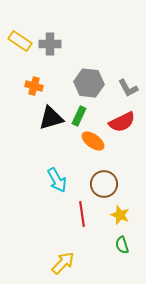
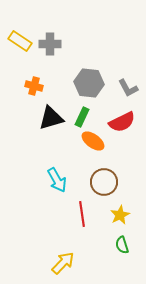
green rectangle: moved 3 px right, 1 px down
brown circle: moved 2 px up
yellow star: rotated 24 degrees clockwise
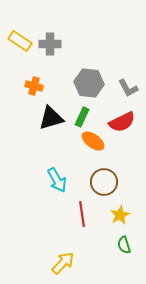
green semicircle: moved 2 px right
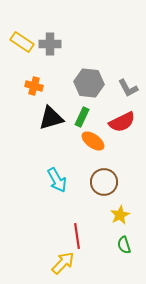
yellow rectangle: moved 2 px right, 1 px down
red line: moved 5 px left, 22 px down
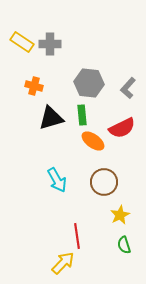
gray L-shape: rotated 70 degrees clockwise
green rectangle: moved 2 px up; rotated 30 degrees counterclockwise
red semicircle: moved 6 px down
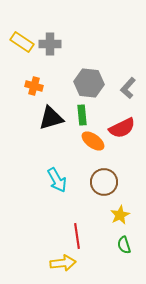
yellow arrow: rotated 40 degrees clockwise
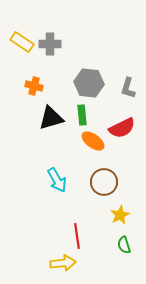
gray L-shape: rotated 25 degrees counterclockwise
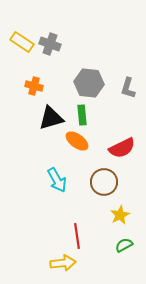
gray cross: rotated 20 degrees clockwise
red semicircle: moved 20 px down
orange ellipse: moved 16 px left
green semicircle: rotated 78 degrees clockwise
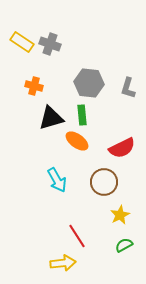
red line: rotated 25 degrees counterclockwise
